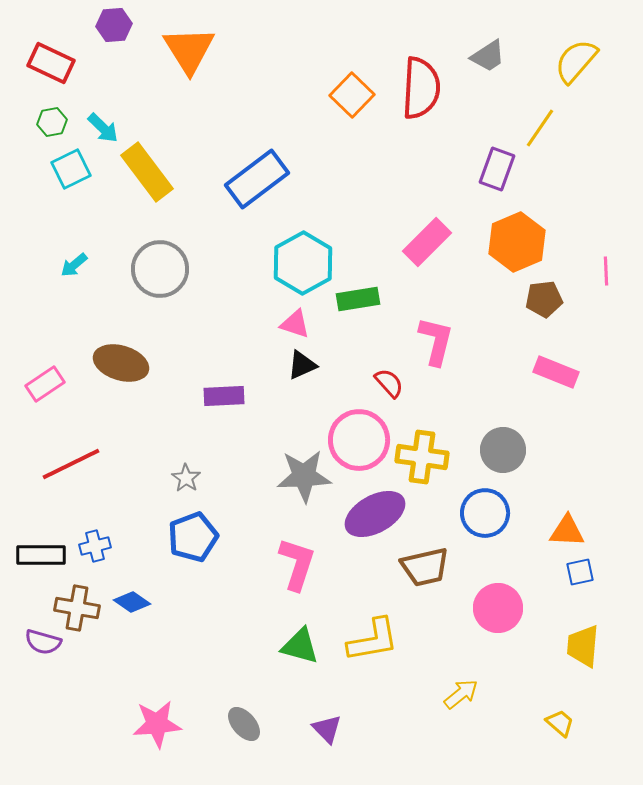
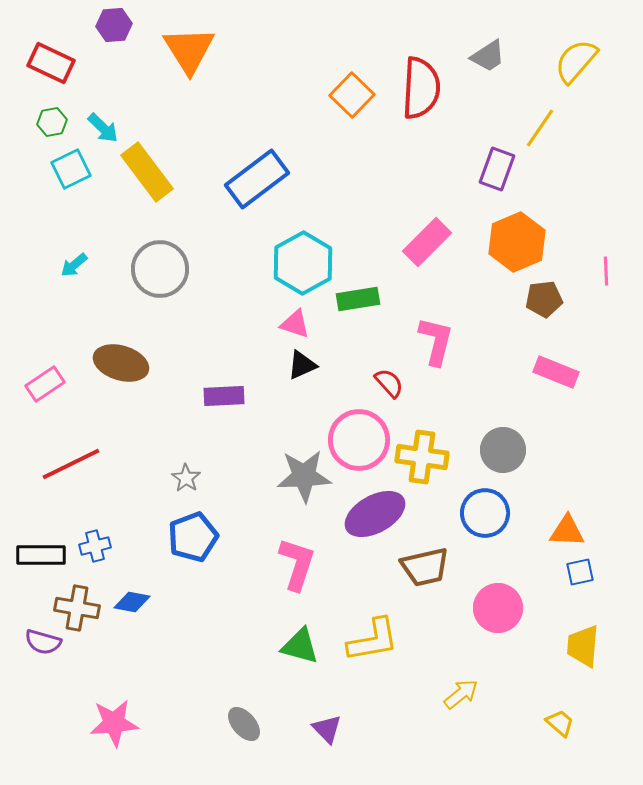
blue diamond at (132, 602): rotated 24 degrees counterclockwise
pink star at (157, 724): moved 43 px left, 1 px up
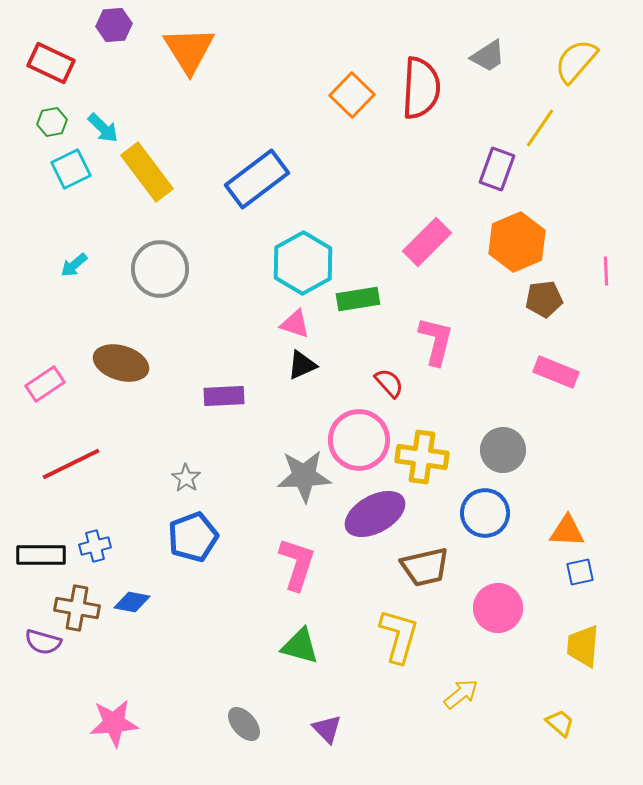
yellow L-shape at (373, 640): moved 26 px right, 4 px up; rotated 64 degrees counterclockwise
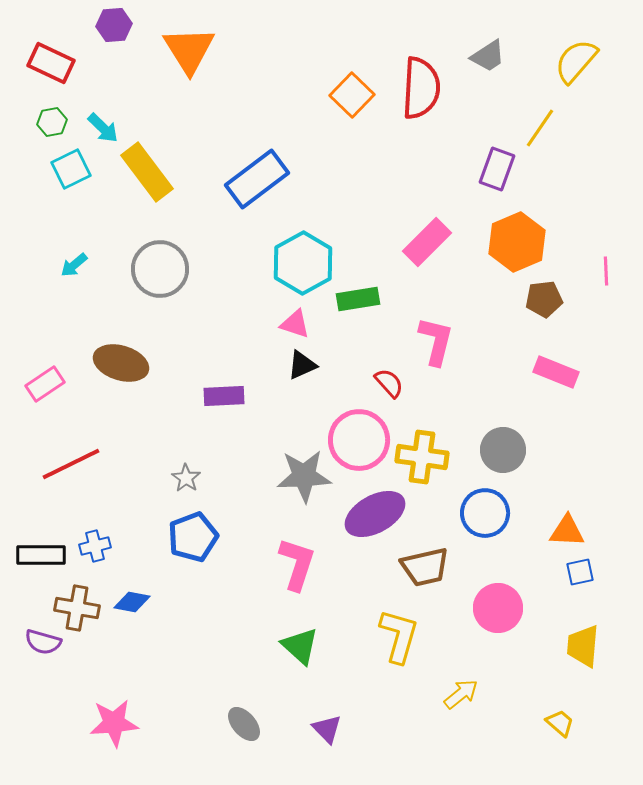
green triangle at (300, 646): rotated 27 degrees clockwise
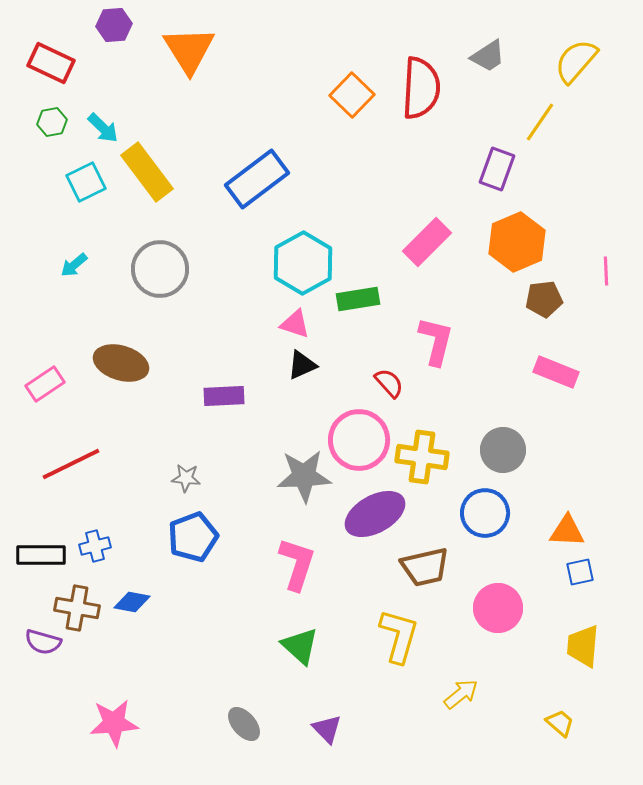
yellow line at (540, 128): moved 6 px up
cyan square at (71, 169): moved 15 px right, 13 px down
gray star at (186, 478): rotated 28 degrees counterclockwise
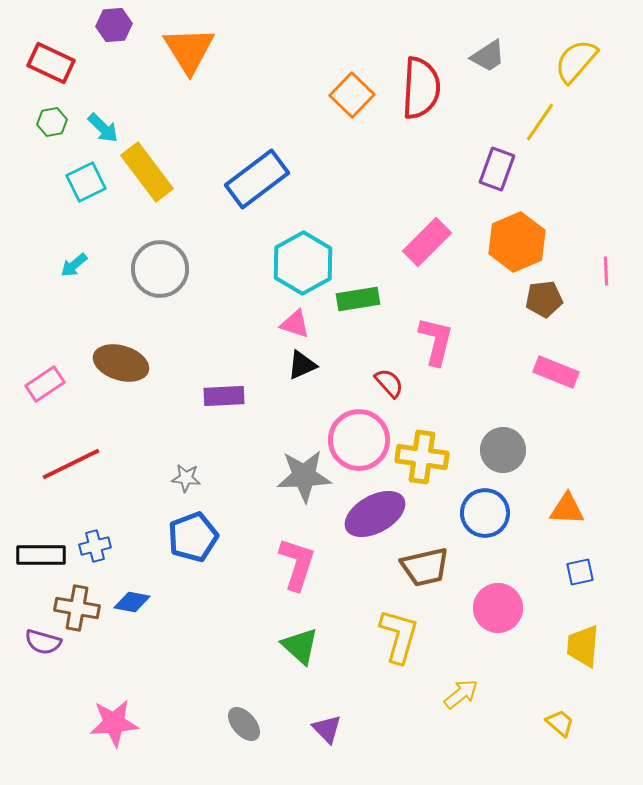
orange triangle at (567, 531): moved 22 px up
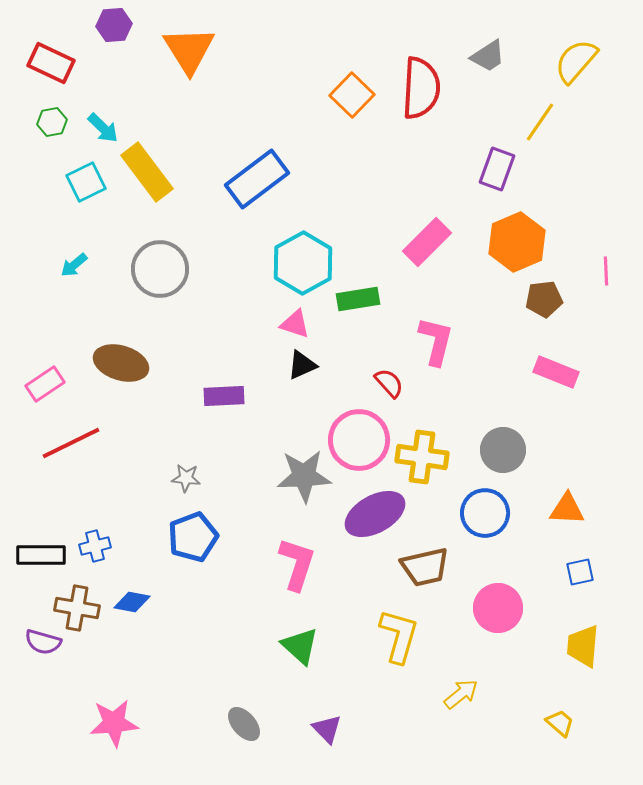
red line at (71, 464): moved 21 px up
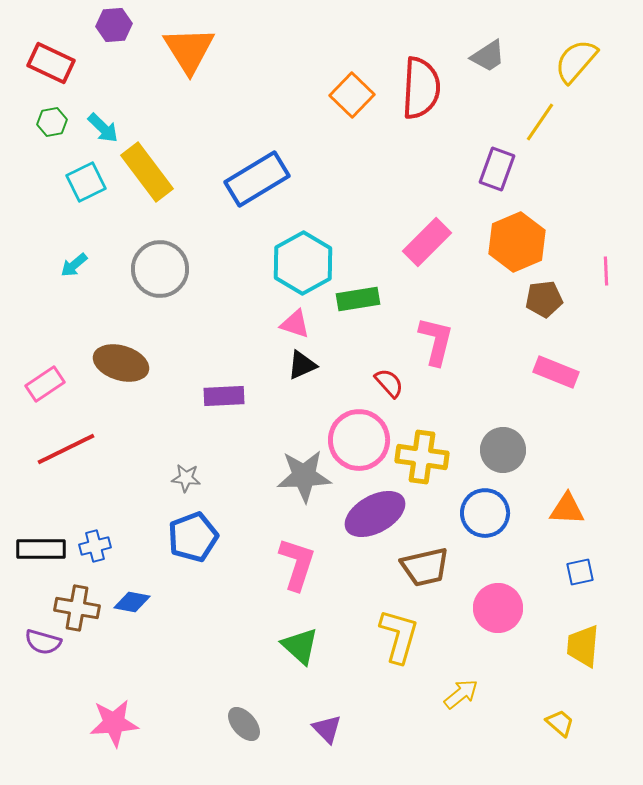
blue rectangle at (257, 179): rotated 6 degrees clockwise
red line at (71, 443): moved 5 px left, 6 px down
black rectangle at (41, 555): moved 6 px up
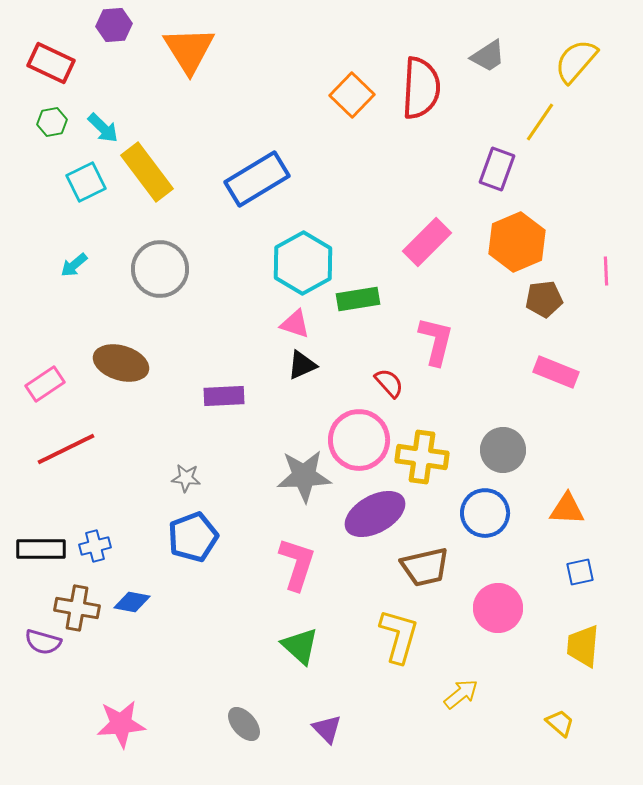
pink star at (114, 723): moved 7 px right, 1 px down
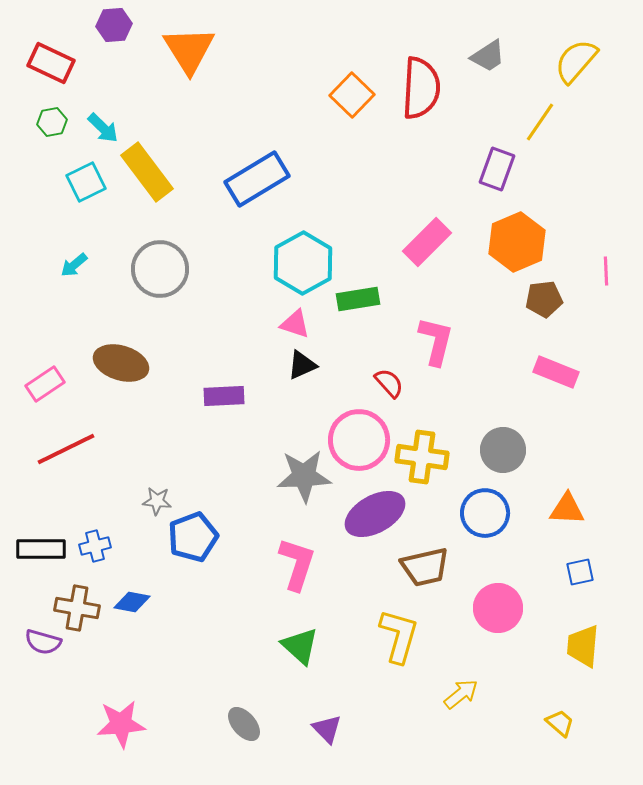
gray star at (186, 478): moved 29 px left, 23 px down
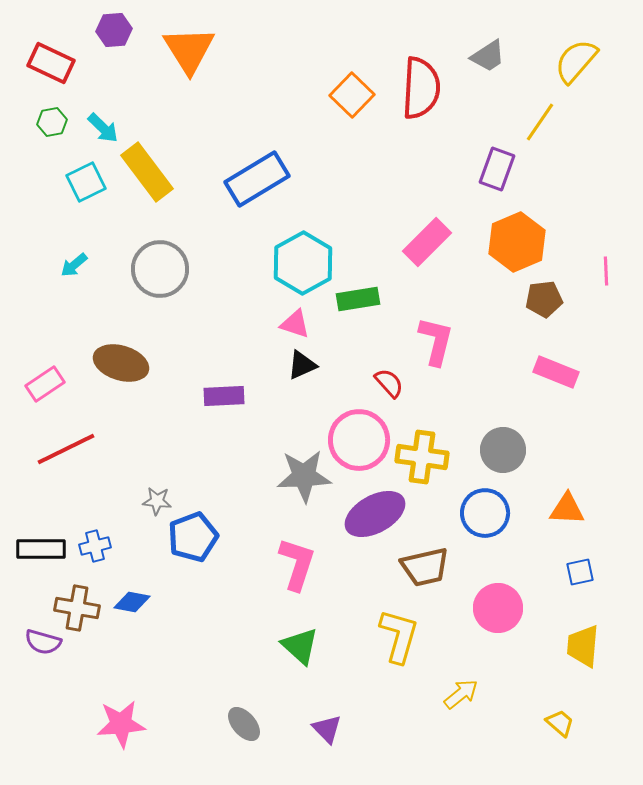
purple hexagon at (114, 25): moved 5 px down
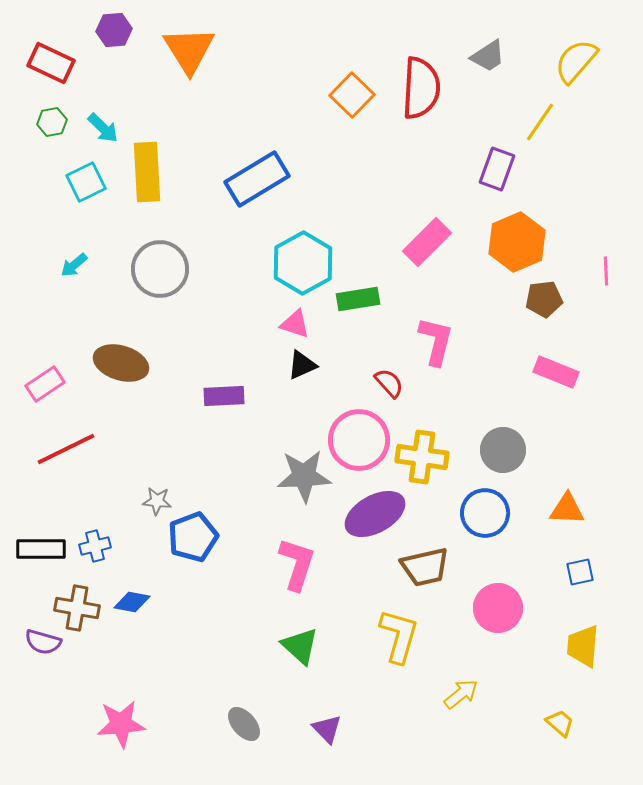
yellow rectangle at (147, 172): rotated 34 degrees clockwise
